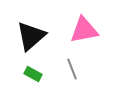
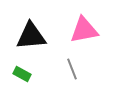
black triangle: rotated 36 degrees clockwise
green rectangle: moved 11 px left
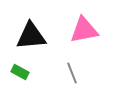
gray line: moved 4 px down
green rectangle: moved 2 px left, 2 px up
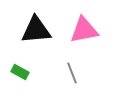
black triangle: moved 5 px right, 6 px up
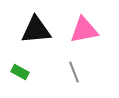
gray line: moved 2 px right, 1 px up
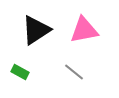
black triangle: rotated 28 degrees counterclockwise
gray line: rotated 30 degrees counterclockwise
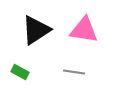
pink triangle: rotated 20 degrees clockwise
gray line: rotated 30 degrees counterclockwise
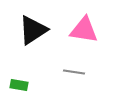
black triangle: moved 3 px left
green rectangle: moved 1 px left, 13 px down; rotated 18 degrees counterclockwise
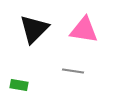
black triangle: moved 1 px right, 1 px up; rotated 12 degrees counterclockwise
gray line: moved 1 px left, 1 px up
